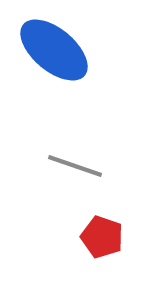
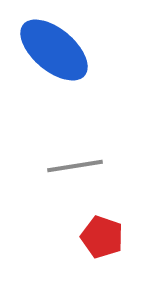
gray line: rotated 28 degrees counterclockwise
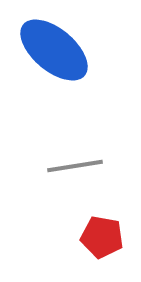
red pentagon: rotated 9 degrees counterclockwise
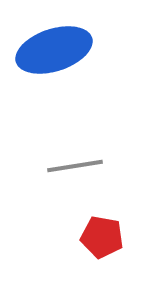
blue ellipse: rotated 58 degrees counterclockwise
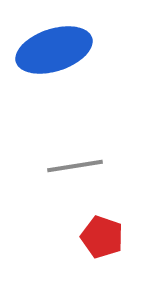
red pentagon: rotated 9 degrees clockwise
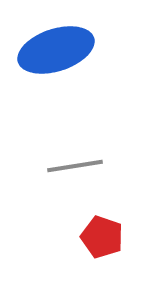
blue ellipse: moved 2 px right
